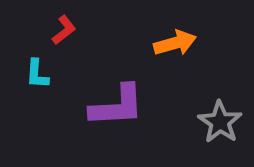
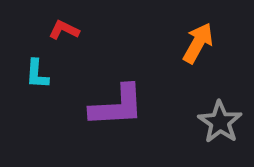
red L-shape: rotated 116 degrees counterclockwise
orange arrow: moved 23 px right; rotated 45 degrees counterclockwise
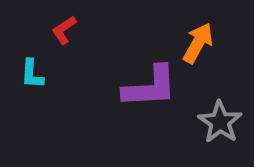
red L-shape: rotated 60 degrees counterclockwise
cyan L-shape: moved 5 px left
purple L-shape: moved 33 px right, 19 px up
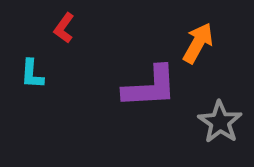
red L-shape: moved 2 px up; rotated 20 degrees counterclockwise
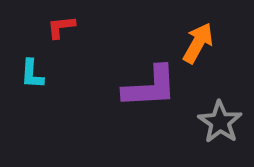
red L-shape: moved 3 px left, 1 px up; rotated 48 degrees clockwise
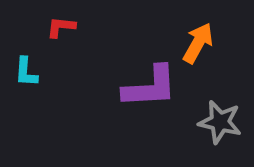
red L-shape: rotated 12 degrees clockwise
cyan L-shape: moved 6 px left, 2 px up
gray star: rotated 21 degrees counterclockwise
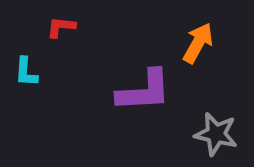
purple L-shape: moved 6 px left, 4 px down
gray star: moved 4 px left, 12 px down
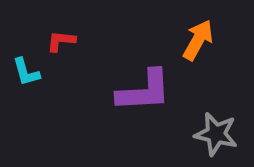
red L-shape: moved 14 px down
orange arrow: moved 3 px up
cyan L-shape: rotated 20 degrees counterclockwise
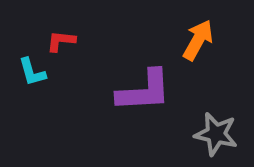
cyan L-shape: moved 6 px right
